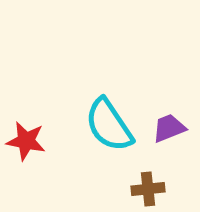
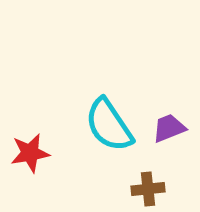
red star: moved 4 px right, 12 px down; rotated 21 degrees counterclockwise
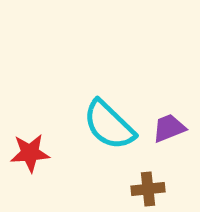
cyan semicircle: rotated 12 degrees counterclockwise
red star: rotated 6 degrees clockwise
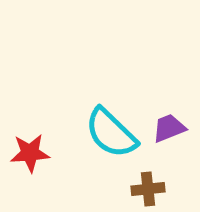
cyan semicircle: moved 2 px right, 8 px down
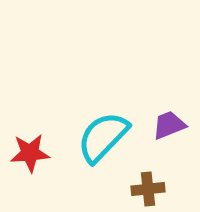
purple trapezoid: moved 3 px up
cyan semicircle: moved 8 px left, 4 px down; rotated 90 degrees clockwise
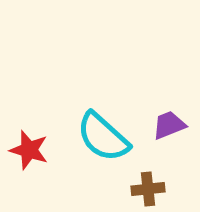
cyan semicircle: rotated 92 degrees counterclockwise
red star: moved 1 px left, 3 px up; rotated 21 degrees clockwise
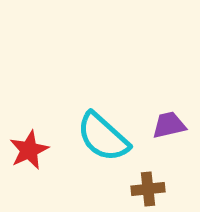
purple trapezoid: rotated 9 degrees clockwise
red star: rotated 30 degrees clockwise
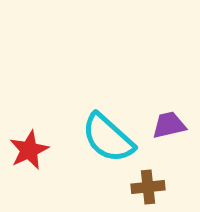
cyan semicircle: moved 5 px right, 1 px down
brown cross: moved 2 px up
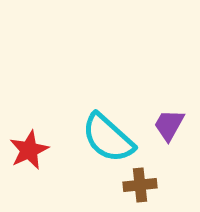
purple trapezoid: rotated 48 degrees counterclockwise
brown cross: moved 8 px left, 2 px up
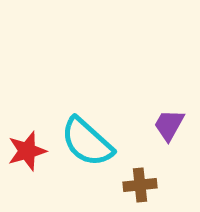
cyan semicircle: moved 21 px left, 4 px down
red star: moved 2 px left, 1 px down; rotated 9 degrees clockwise
